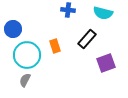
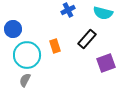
blue cross: rotated 32 degrees counterclockwise
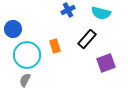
cyan semicircle: moved 2 px left
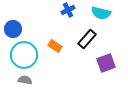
orange rectangle: rotated 40 degrees counterclockwise
cyan circle: moved 3 px left
gray semicircle: rotated 72 degrees clockwise
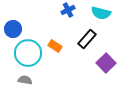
cyan circle: moved 4 px right, 2 px up
purple square: rotated 24 degrees counterclockwise
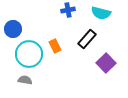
blue cross: rotated 16 degrees clockwise
orange rectangle: rotated 32 degrees clockwise
cyan circle: moved 1 px right, 1 px down
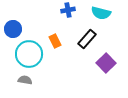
orange rectangle: moved 5 px up
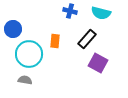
blue cross: moved 2 px right, 1 px down; rotated 24 degrees clockwise
orange rectangle: rotated 32 degrees clockwise
purple square: moved 8 px left; rotated 18 degrees counterclockwise
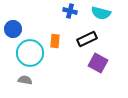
black rectangle: rotated 24 degrees clockwise
cyan circle: moved 1 px right, 1 px up
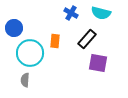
blue cross: moved 1 px right, 2 px down; rotated 16 degrees clockwise
blue circle: moved 1 px right, 1 px up
black rectangle: rotated 24 degrees counterclockwise
purple square: rotated 18 degrees counterclockwise
gray semicircle: rotated 96 degrees counterclockwise
